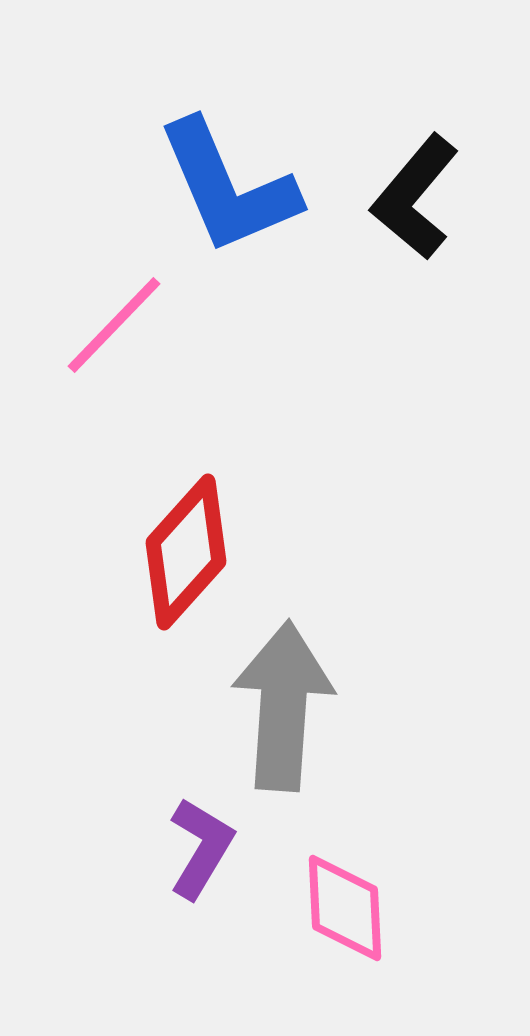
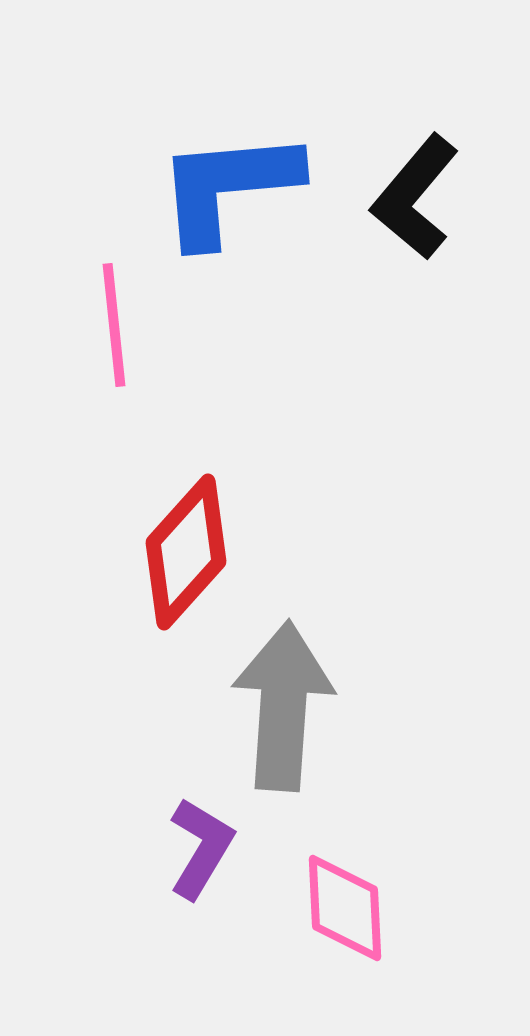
blue L-shape: rotated 108 degrees clockwise
pink line: rotated 50 degrees counterclockwise
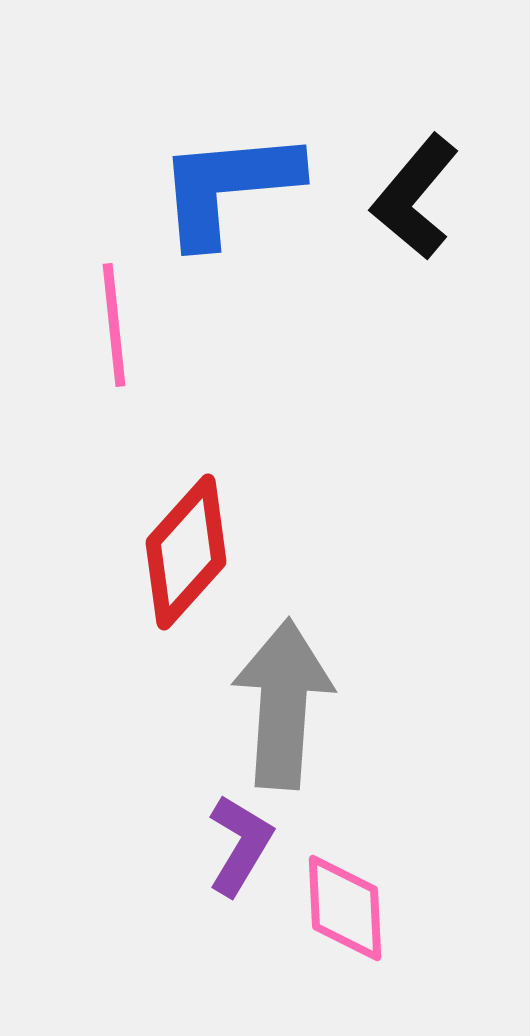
gray arrow: moved 2 px up
purple L-shape: moved 39 px right, 3 px up
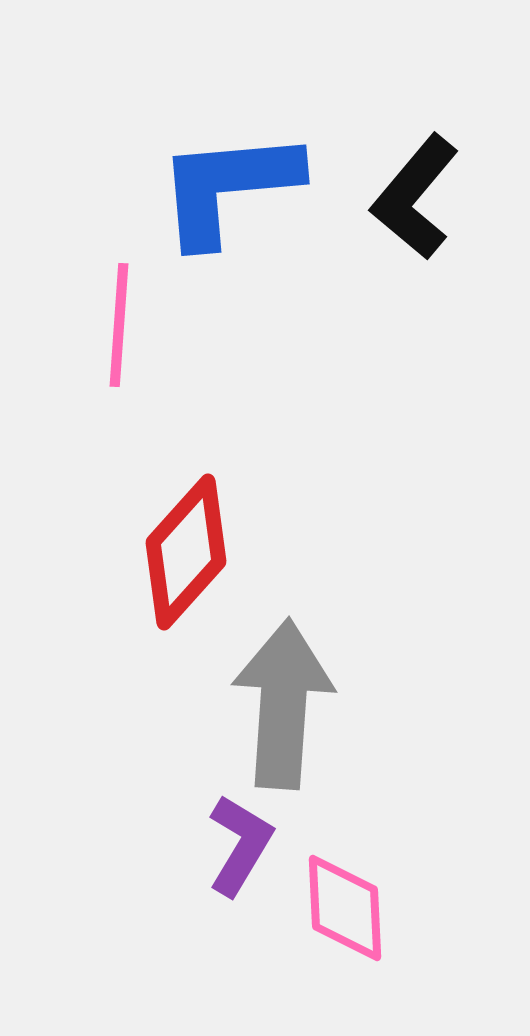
pink line: moved 5 px right; rotated 10 degrees clockwise
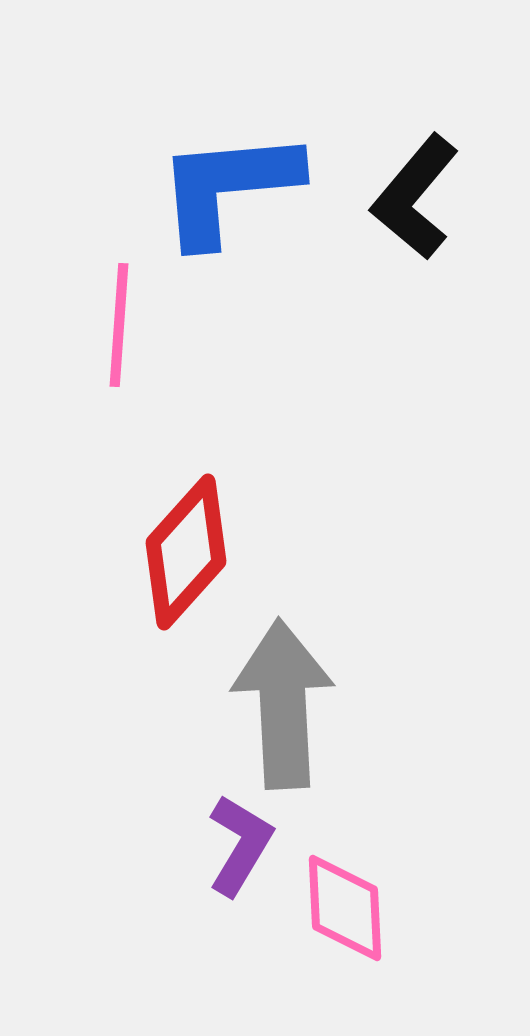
gray arrow: rotated 7 degrees counterclockwise
